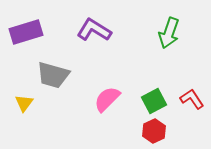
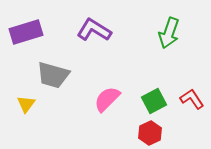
yellow triangle: moved 2 px right, 1 px down
red hexagon: moved 4 px left, 2 px down
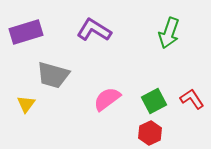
pink semicircle: rotated 8 degrees clockwise
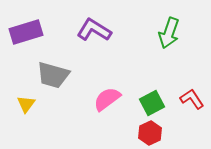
green square: moved 2 px left, 2 px down
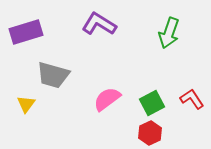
purple L-shape: moved 5 px right, 6 px up
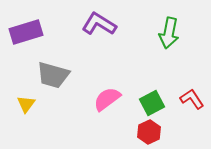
green arrow: rotated 8 degrees counterclockwise
red hexagon: moved 1 px left, 1 px up
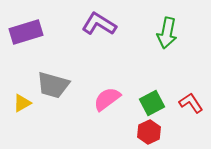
green arrow: moved 2 px left
gray trapezoid: moved 10 px down
red L-shape: moved 1 px left, 4 px down
yellow triangle: moved 4 px left, 1 px up; rotated 24 degrees clockwise
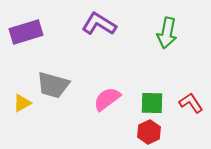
green square: rotated 30 degrees clockwise
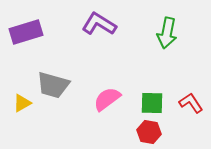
red hexagon: rotated 25 degrees counterclockwise
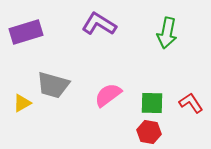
pink semicircle: moved 1 px right, 4 px up
